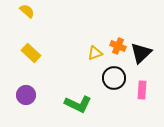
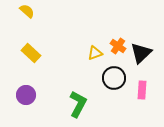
orange cross: rotated 14 degrees clockwise
green L-shape: rotated 88 degrees counterclockwise
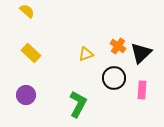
yellow triangle: moved 9 px left, 1 px down
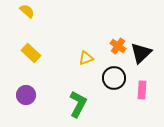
yellow triangle: moved 4 px down
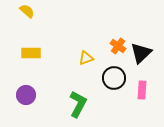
yellow rectangle: rotated 42 degrees counterclockwise
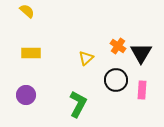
black triangle: rotated 15 degrees counterclockwise
yellow triangle: rotated 21 degrees counterclockwise
black circle: moved 2 px right, 2 px down
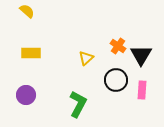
black triangle: moved 2 px down
